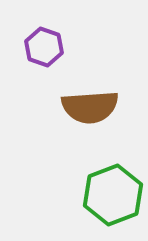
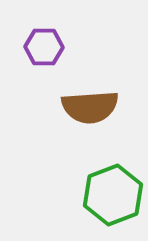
purple hexagon: rotated 18 degrees counterclockwise
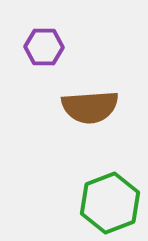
green hexagon: moved 3 px left, 8 px down
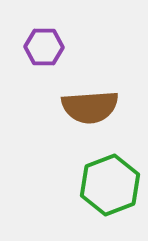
green hexagon: moved 18 px up
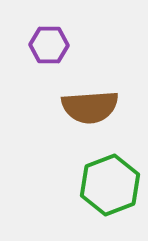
purple hexagon: moved 5 px right, 2 px up
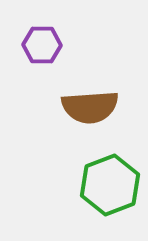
purple hexagon: moved 7 px left
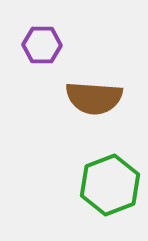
brown semicircle: moved 4 px right, 9 px up; rotated 8 degrees clockwise
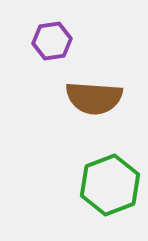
purple hexagon: moved 10 px right, 4 px up; rotated 9 degrees counterclockwise
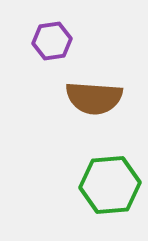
green hexagon: rotated 16 degrees clockwise
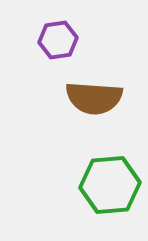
purple hexagon: moved 6 px right, 1 px up
